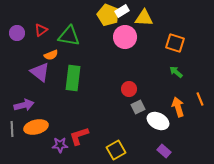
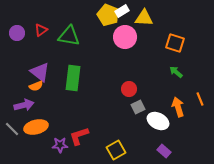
orange semicircle: moved 15 px left, 31 px down
gray line: rotated 42 degrees counterclockwise
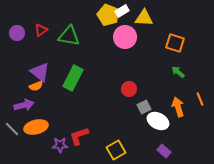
green arrow: moved 2 px right
green rectangle: rotated 20 degrees clockwise
gray square: moved 6 px right
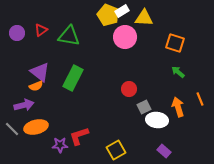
white ellipse: moved 1 px left, 1 px up; rotated 20 degrees counterclockwise
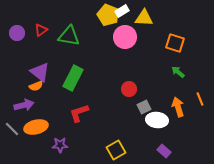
red L-shape: moved 23 px up
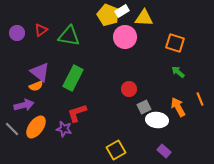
orange arrow: rotated 12 degrees counterclockwise
red L-shape: moved 2 px left
orange ellipse: rotated 40 degrees counterclockwise
purple star: moved 4 px right, 16 px up; rotated 14 degrees clockwise
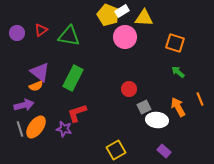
gray line: moved 8 px right; rotated 28 degrees clockwise
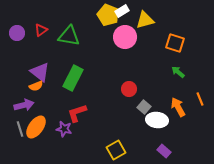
yellow triangle: moved 1 px right, 2 px down; rotated 18 degrees counterclockwise
gray square: rotated 24 degrees counterclockwise
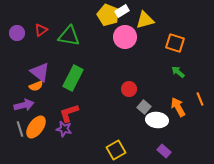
red L-shape: moved 8 px left
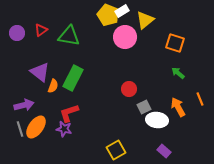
yellow triangle: rotated 24 degrees counterclockwise
green arrow: moved 1 px down
orange semicircle: moved 17 px right; rotated 48 degrees counterclockwise
gray square: rotated 24 degrees clockwise
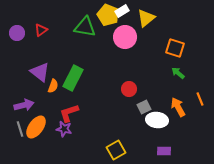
yellow triangle: moved 1 px right, 2 px up
green triangle: moved 16 px right, 9 px up
orange square: moved 5 px down
purple rectangle: rotated 40 degrees counterclockwise
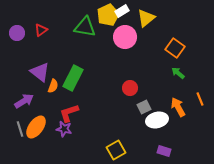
yellow pentagon: rotated 25 degrees clockwise
orange square: rotated 18 degrees clockwise
red circle: moved 1 px right, 1 px up
purple arrow: moved 4 px up; rotated 18 degrees counterclockwise
white ellipse: rotated 20 degrees counterclockwise
purple rectangle: rotated 16 degrees clockwise
